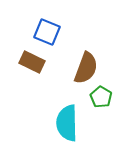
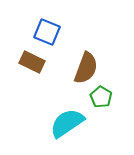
cyan semicircle: rotated 57 degrees clockwise
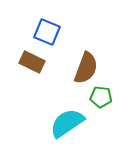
green pentagon: rotated 25 degrees counterclockwise
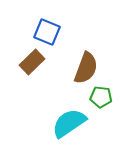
brown rectangle: rotated 70 degrees counterclockwise
cyan semicircle: moved 2 px right
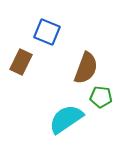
brown rectangle: moved 11 px left; rotated 20 degrees counterclockwise
cyan semicircle: moved 3 px left, 4 px up
